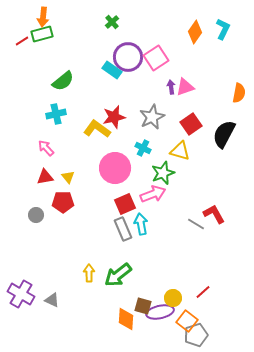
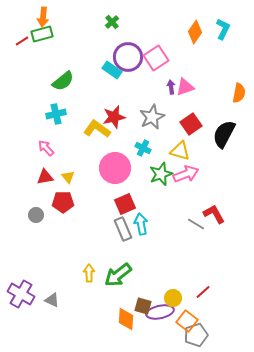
green star at (163, 173): moved 2 px left, 1 px down
pink arrow at (153, 194): moved 33 px right, 20 px up
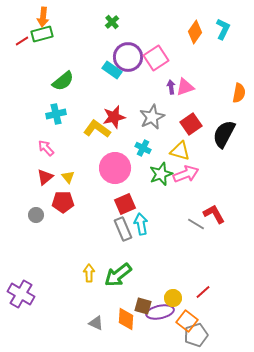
red triangle at (45, 177): rotated 30 degrees counterclockwise
gray triangle at (52, 300): moved 44 px right, 23 px down
